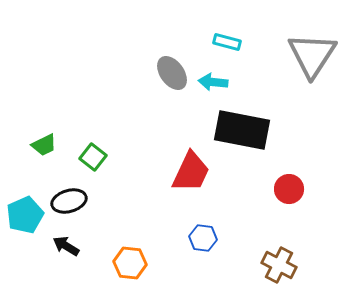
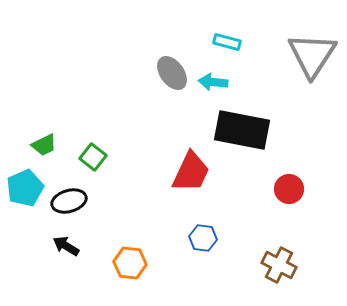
cyan pentagon: moved 27 px up
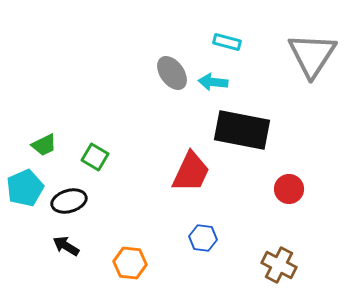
green square: moved 2 px right; rotated 8 degrees counterclockwise
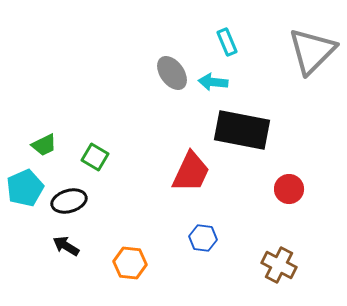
cyan rectangle: rotated 52 degrees clockwise
gray triangle: moved 4 px up; rotated 12 degrees clockwise
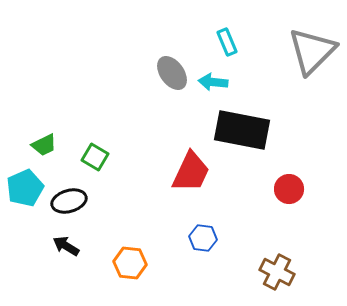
brown cross: moved 2 px left, 7 px down
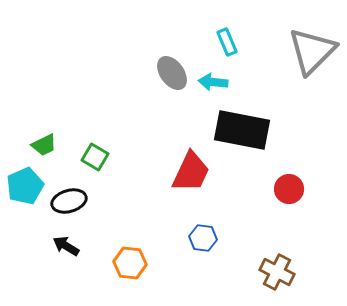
cyan pentagon: moved 2 px up
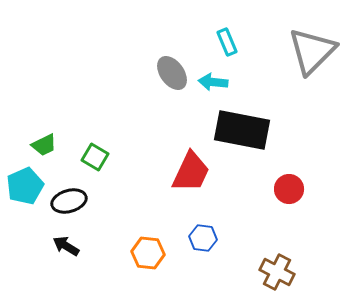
orange hexagon: moved 18 px right, 10 px up
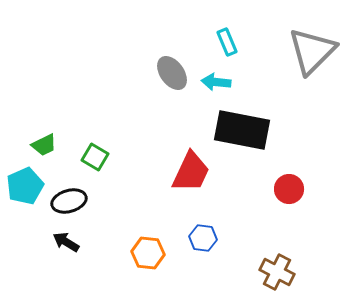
cyan arrow: moved 3 px right
black arrow: moved 4 px up
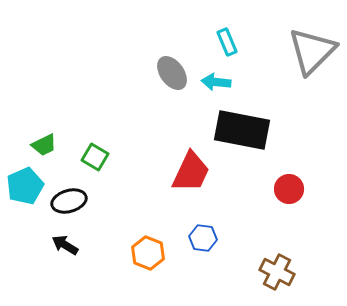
black arrow: moved 1 px left, 3 px down
orange hexagon: rotated 16 degrees clockwise
